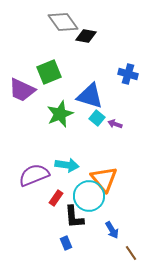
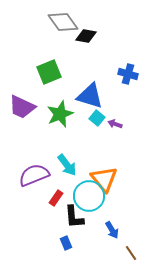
purple trapezoid: moved 17 px down
cyan arrow: rotated 45 degrees clockwise
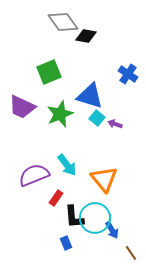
blue cross: rotated 18 degrees clockwise
cyan circle: moved 6 px right, 22 px down
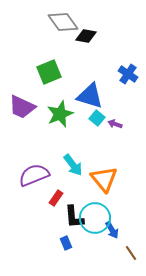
cyan arrow: moved 6 px right
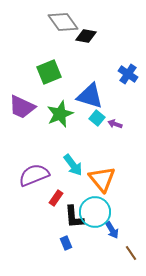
orange triangle: moved 2 px left
cyan circle: moved 6 px up
